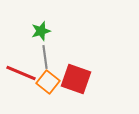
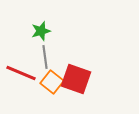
orange square: moved 4 px right
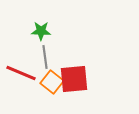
green star: rotated 18 degrees clockwise
red square: moved 2 px left; rotated 24 degrees counterclockwise
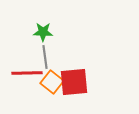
green star: moved 2 px right, 1 px down
red line: moved 6 px right; rotated 24 degrees counterclockwise
red square: moved 3 px down
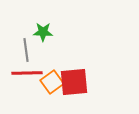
gray line: moved 19 px left, 7 px up
orange square: rotated 15 degrees clockwise
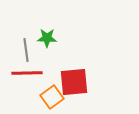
green star: moved 4 px right, 6 px down
orange square: moved 15 px down
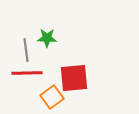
red square: moved 4 px up
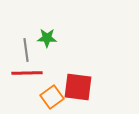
red square: moved 4 px right, 9 px down; rotated 12 degrees clockwise
